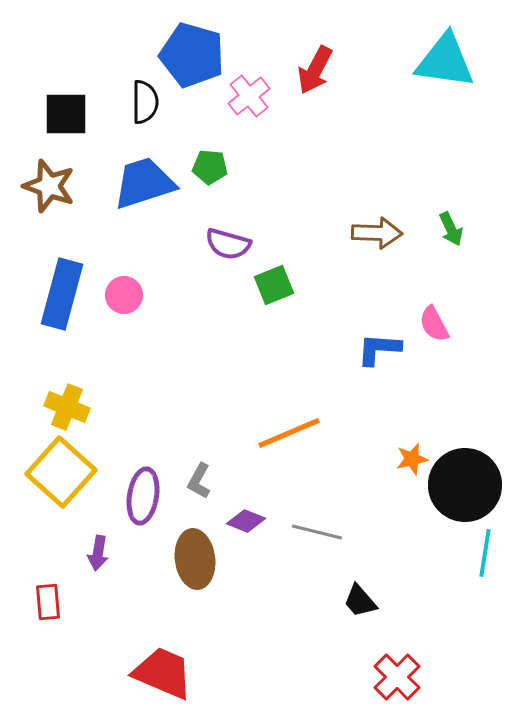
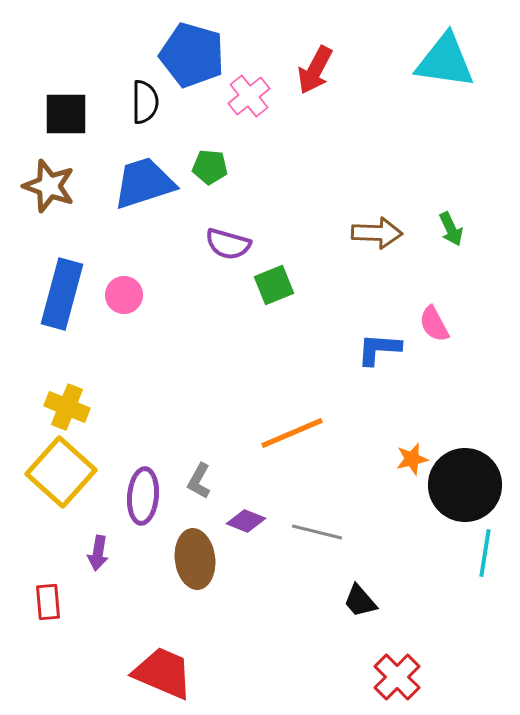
orange line: moved 3 px right
purple ellipse: rotated 4 degrees counterclockwise
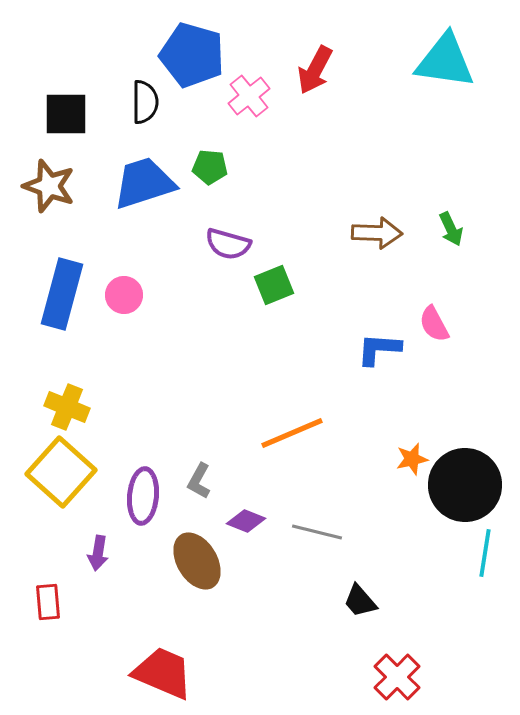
brown ellipse: moved 2 px right, 2 px down; rotated 24 degrees counterclockwise
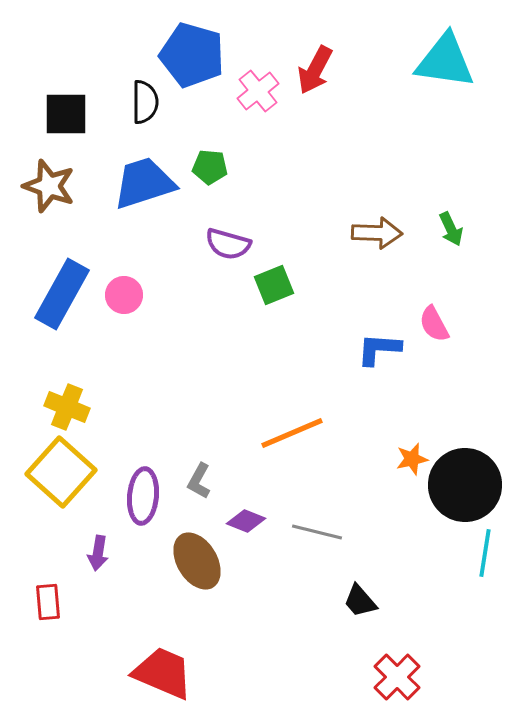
pink cross: moved 9 px right, 5 px up
blue rectangle: rotated 14 degrees clockwise
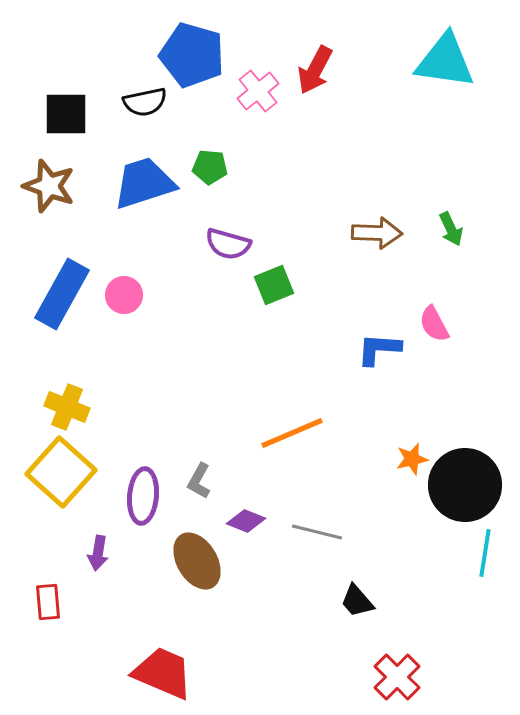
black semicircle: rotated 78 degrees clockwise
black trapezoid: moved 3 px left
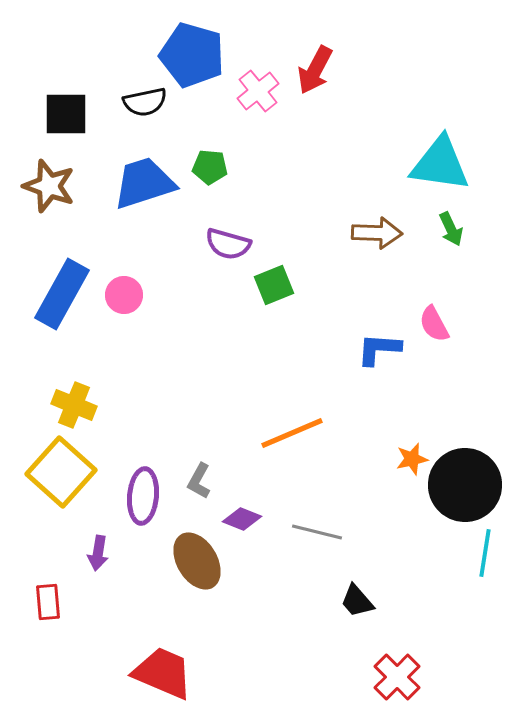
cyan triangle: moved 5 px left, 103 px down
yellow cross: moved 7 px right, 2 px up
purple diamond: moved 4 px left, 2 px up
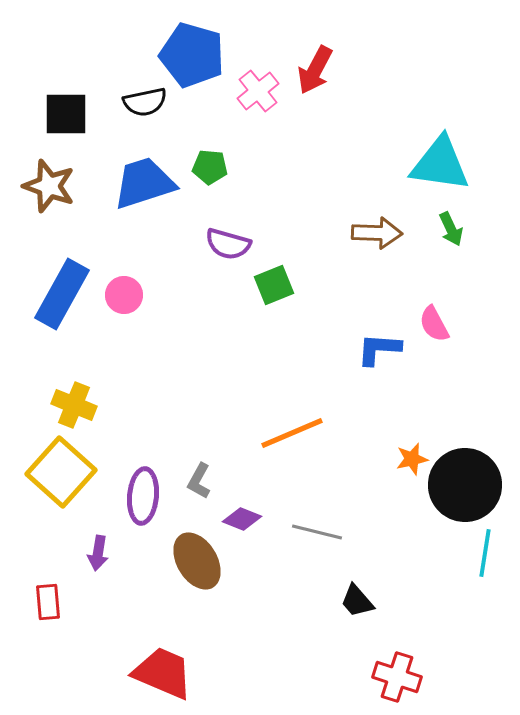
red cross: rotated 27 degrees counterclockwise
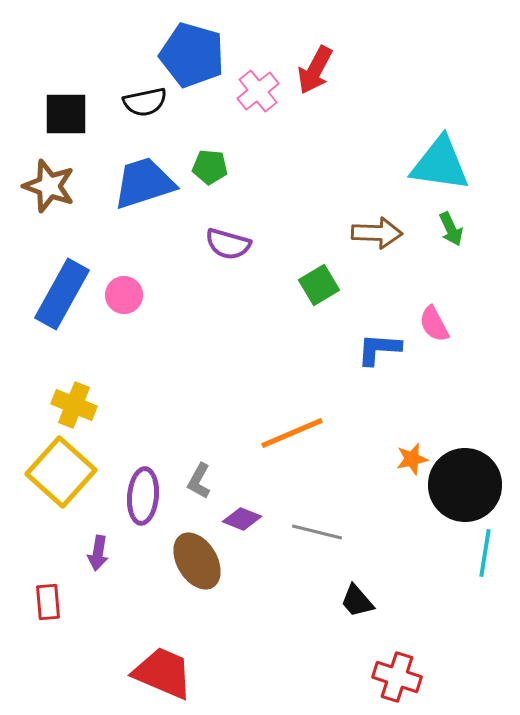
green square: moved 45 px right; rotated 9 degrees counterclockwise
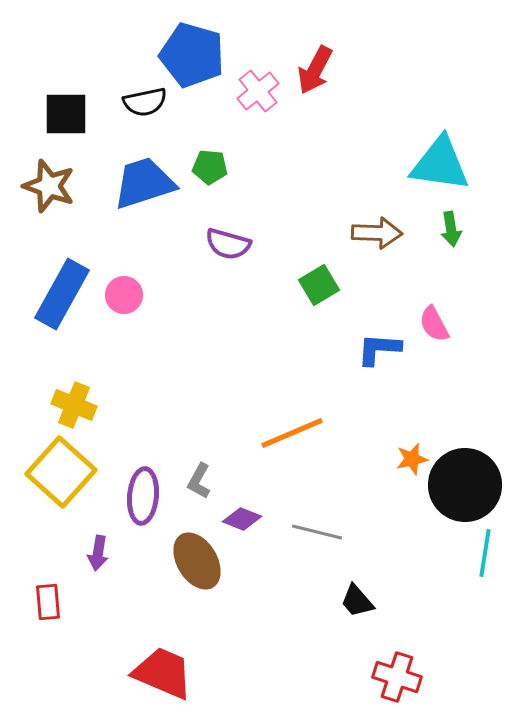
green arrow: rotated 16 degrees clockwise
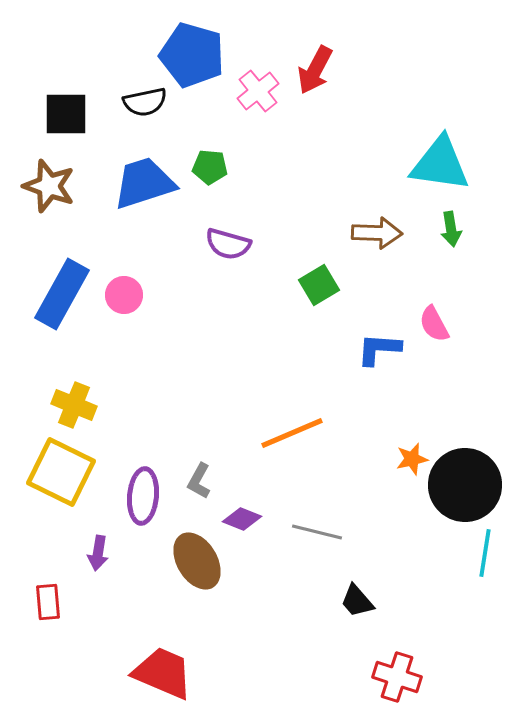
yellow square: rotated 16 degrees counterclockwise
